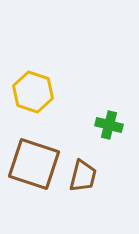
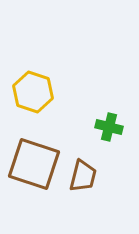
green cross: moved 2 px down
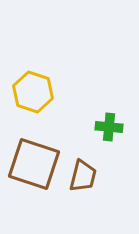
green cross: rotated 8 degrees counterclockwise
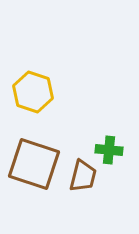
green cross: moved 23 px down
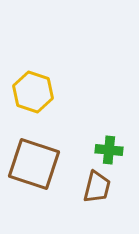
brown trapezoid: moved 14 px right, 11 px down
